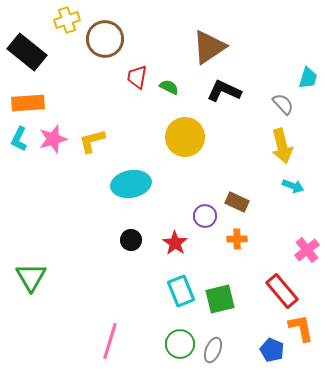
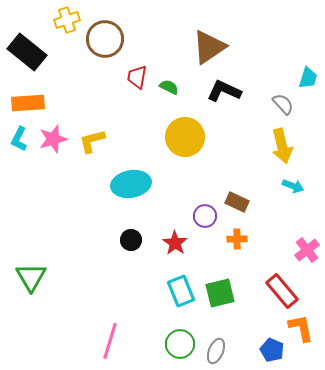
green square: moved 6 px up
gray ellipse: moved 3 px right, 1 px down
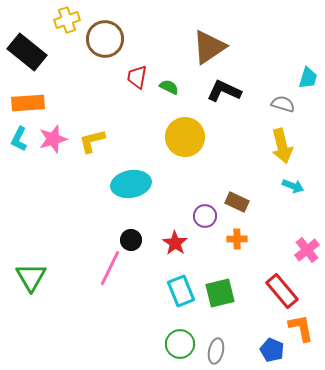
gray semicircle: rotated 30 degrees counterclockwise
pink line: moved 73 px up; rotated 9 degrees clockwise
gray ellipse: rotated 10 degrees counterclockwise
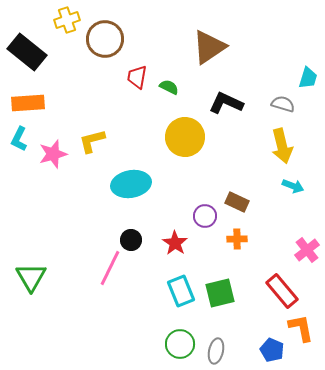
black L-shape: moved 2 px right, 12 px down
pink star: moved 15 px down
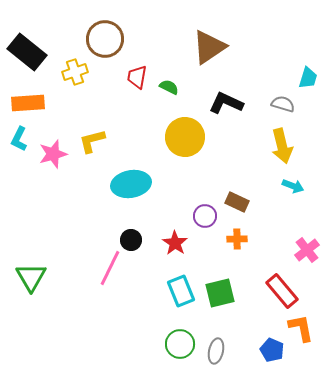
yellow cross: moved 8 px right, 52 px down
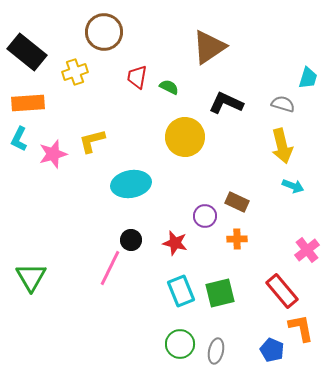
brown circle: moved 1 px left, 7 px up
red star: rotated 20 degrees counterclockwise
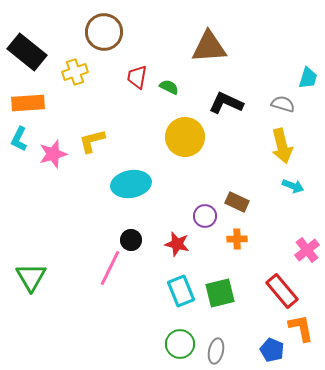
brown triangle: rotated 30 degrees clockwise
red star: moved 2 px right, 1 px down
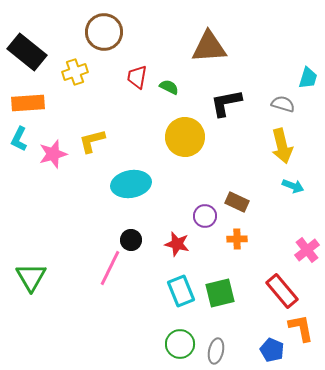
black L-shape: rotated 36 degrees counterclockwise
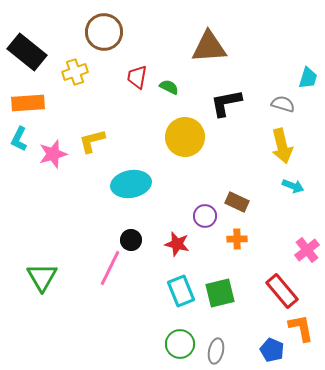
green triangle: moved 11 px right
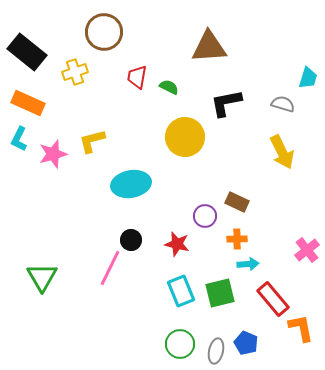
orange rectangle: rotated 28 degrees clockwise
yellow arrow: moved 6 px down; rotated 12 degrees counterclockwise
cyan arrow: moved 45 px left, 78 px down; rotated 25 degrees counterclockwise
red rectangle: moved 9 px left, 8 px down
blue pentagon: moved 26 px left, 7 px up
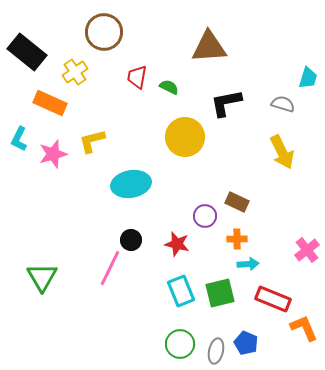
yellow cross: rotated 15 degrees counterclockwise
orange rectangle: moved 22 px right
red rectangle: rotated 28 degrees counterclockwise
orange L-shape: moved 3 px right; rotated 12 degrees counterclockwise
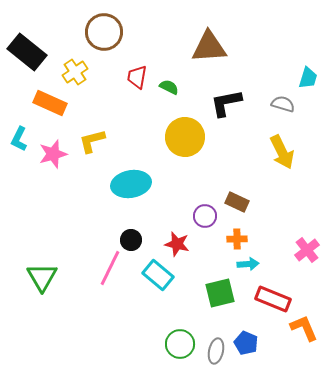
cyan rectangle: moved 23 px left, 16 px up; rotated 28 degrees counterclockwise
